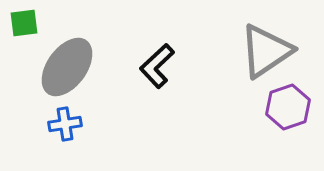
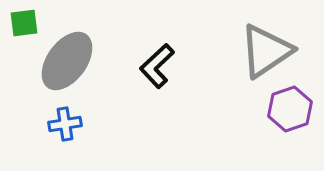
gray ellipse: moved 6 px up
purple hexagon: moved 2 px right, 2 px down
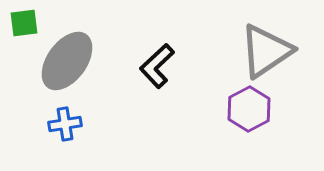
purple hexagon: moved 41 px left; rotated 9 degrees counterclockwise
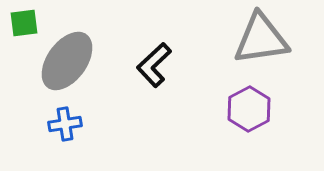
gray triangle: moved 5 px left, 12 px up; rotated 26 degrees clockwise
black L-shape: moved 3 px left, 1 px up
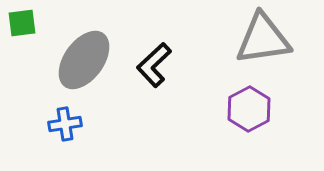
green square: moved 2 px left
gray triangle: moved 2 px right
gray ellipse: moved 17 px right, 1 px up
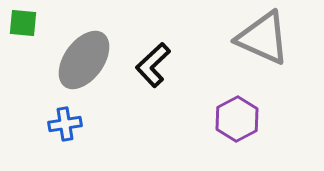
green square: moved 1 px right; rotated 12 degrees clockwise
gray triangle: moved 1 px up; rotated 32 degrees clockwise
black L-shape: moved 1 px left
purple hexagon: moved 12 px left, 10 px down
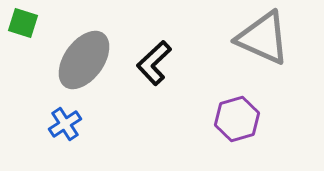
green square: rotated 12 degrees clockwise
black L-shape: moved 1 px right, 2 px up
purple hexagon: rotated 12 degrees clockwise
blue cross: rotated 24 degrees counterclockwise
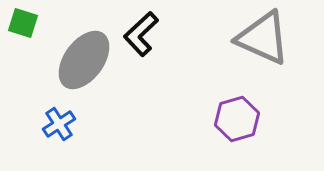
black L-shape: moved 13 px left, 29 px up
blue cross: moved 6 px left
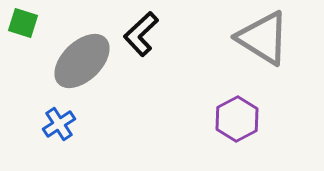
gray triangle: rotated 8 degrees clockwise
gray ellipse: moved 2 px left, 1 px down; rotated 10 degrees clockwise
purple hexagon: rotated 12 degrees counterclockwise
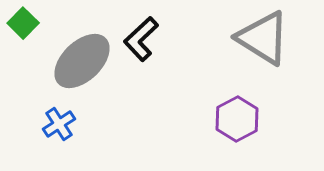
green square: rotated 28 degrees clockwise
black L-shape: moved 5 px down
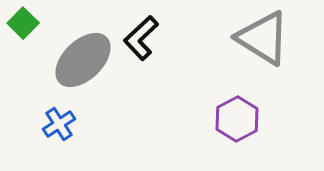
black L-shape: moved 1 px up
gray ellipse: moved 1 px right, 1 px up
